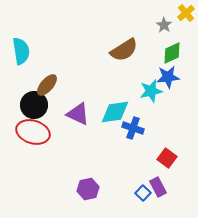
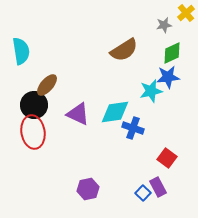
gray star: rotated 28 degrees clockwise
red ellipse: rotated 64 degrees clockwise
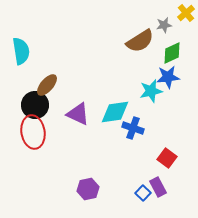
brown semicircle: moved 16 px right, 9 px up
black circle: moved 1 px right
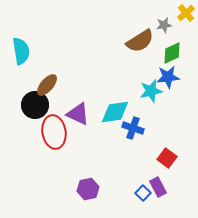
red ellipse: moved 21 px right
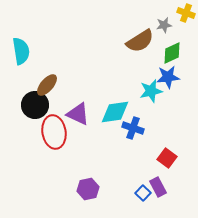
yellow cross: rotated 30 degrees counterclockwise
